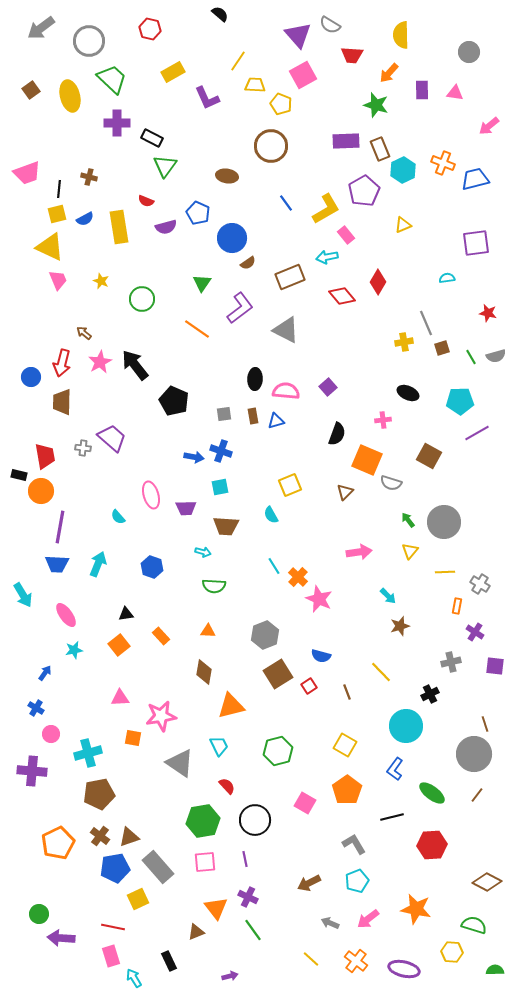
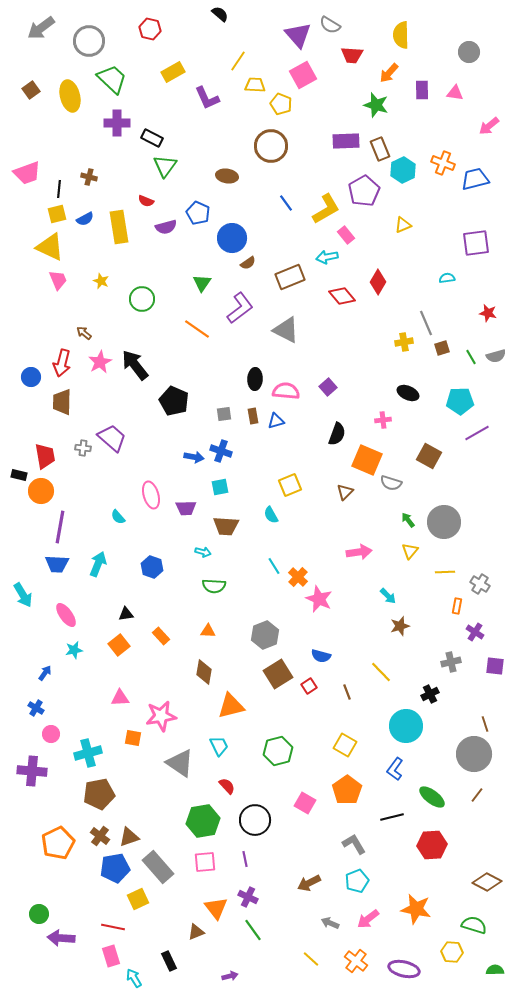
green ellipse at (432, 793): moved 4 px down
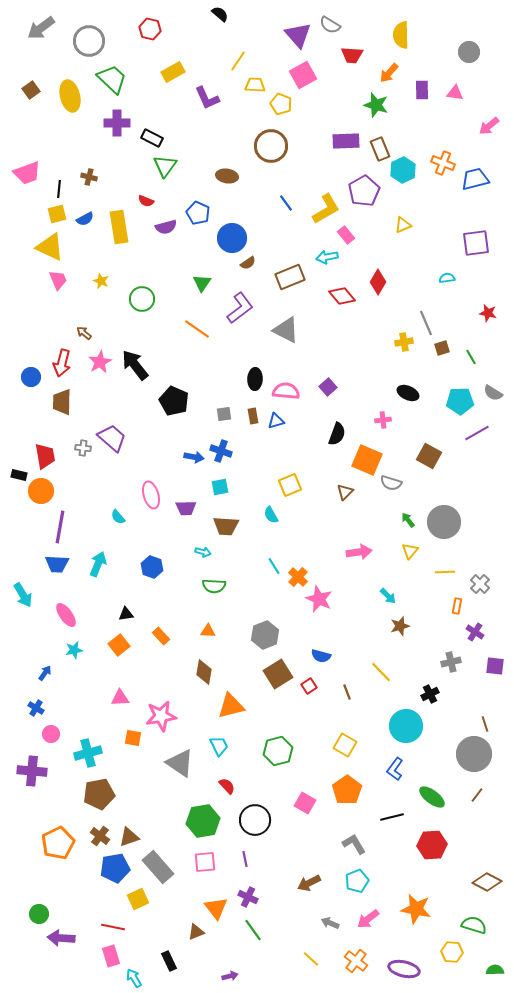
gray semicircle at (496, 356): moved 3 px left, 37 px down; rotated 48 degrees clockwise
gray cross at (480, 584): rotated 12 degrees clockwise
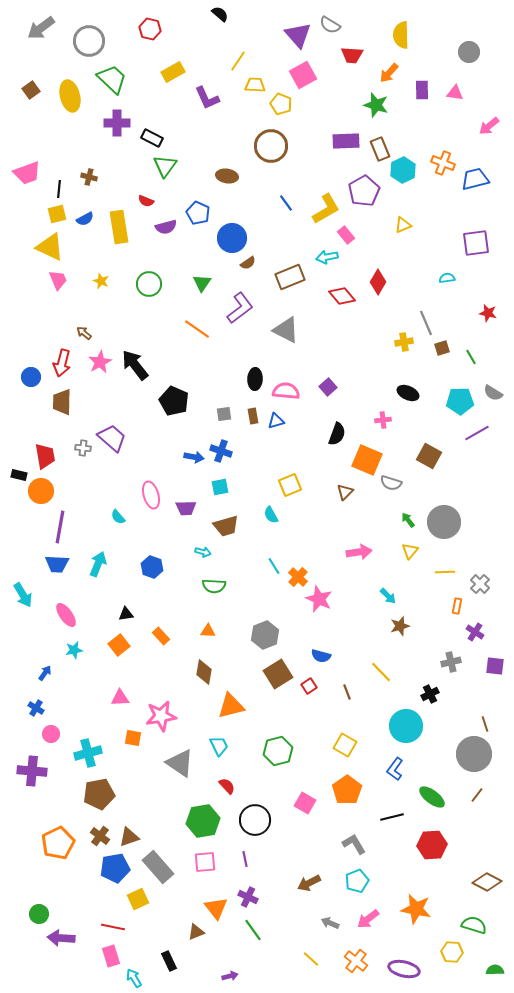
green circle at (142, 299): moved 7 px right, 15 px up
brown trapezoid at (226, 526): rotated 20 degrees counterclockwise
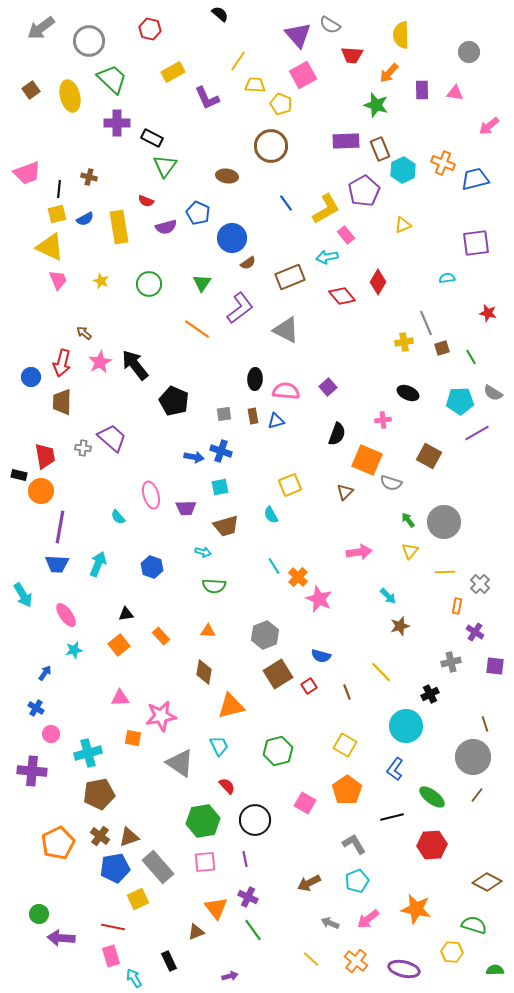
gray circle at (474, 754): moved 1 px left, 3 px down
